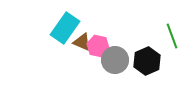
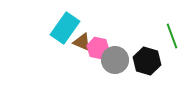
pink hexagon: moved 2 px down
black hexagon: rotated 20 degrees counterclockwise
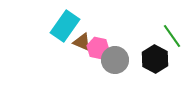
cyan rectangle: moved 2 px up
green line: rotated 15 degrees counterclockwise
black hexagon: moved 8 px right, 2 px up; rotated 12 degrees clockwise
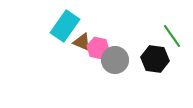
black hexagon: rotated 20 degrees counterclockwise
